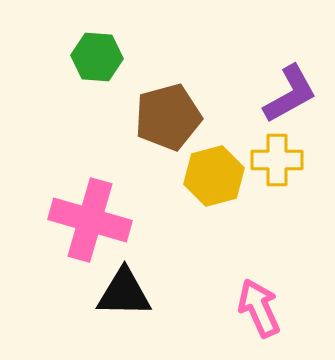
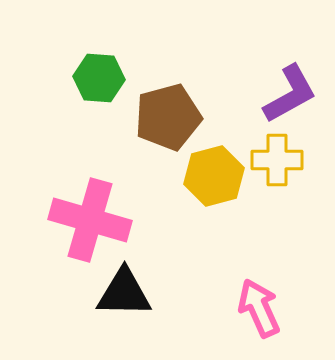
green hexagon: moved 2 px right, 21 px down
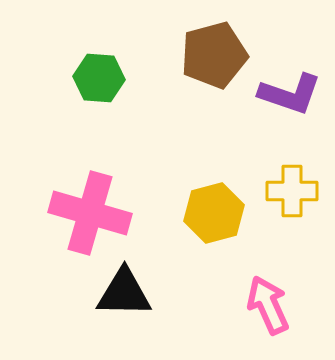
purple L-shape: rotated 48 degrees clockwise
brown pentagon: moved 46 px right, 62 px up
yellow cross: moved 15 px right, 31 px down
yellow hexagon: moved 37 px down
pink cross: moved 7 px up
pink arrow: moved 9 px right, 3 px up
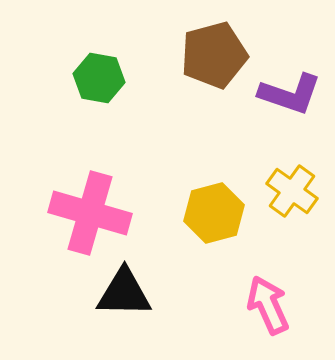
green hexagon: rotated 6 degrees clockwise
yellow cross: rotated 36 degrees clockwise
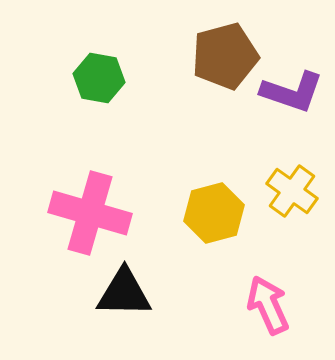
brown pentagon: moved 11 px right, 1 px down
purple L-shape: moved 2 px right, 2 px up
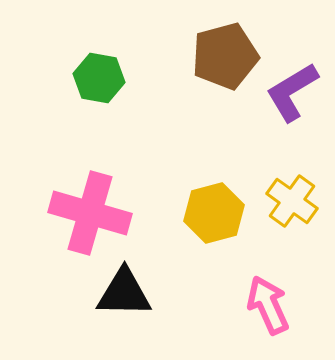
purple L-shape: rotated 130 degrees clockwise
yellow cross: moved 10 px down
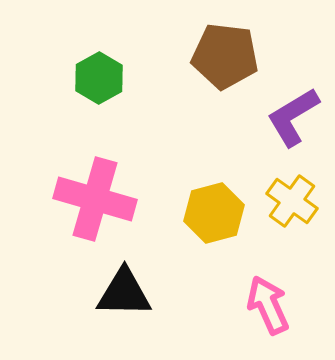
brown pentagon: rotated 22 degrees clockwise
green hexagon: rotated 21 degrees clockwise
purple L-shape: moved 1 px right, 25 px down
pink cross: moved 5 px right, 14 px up
